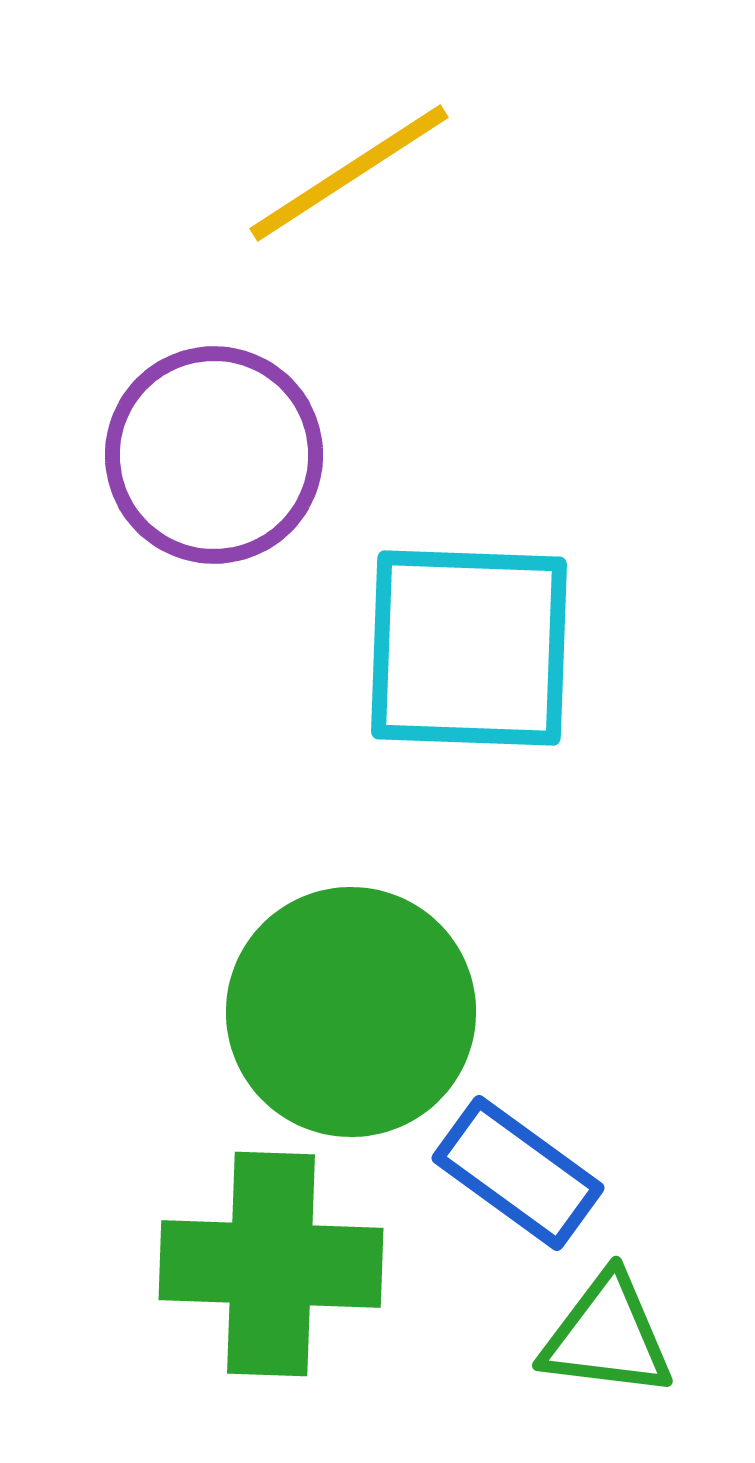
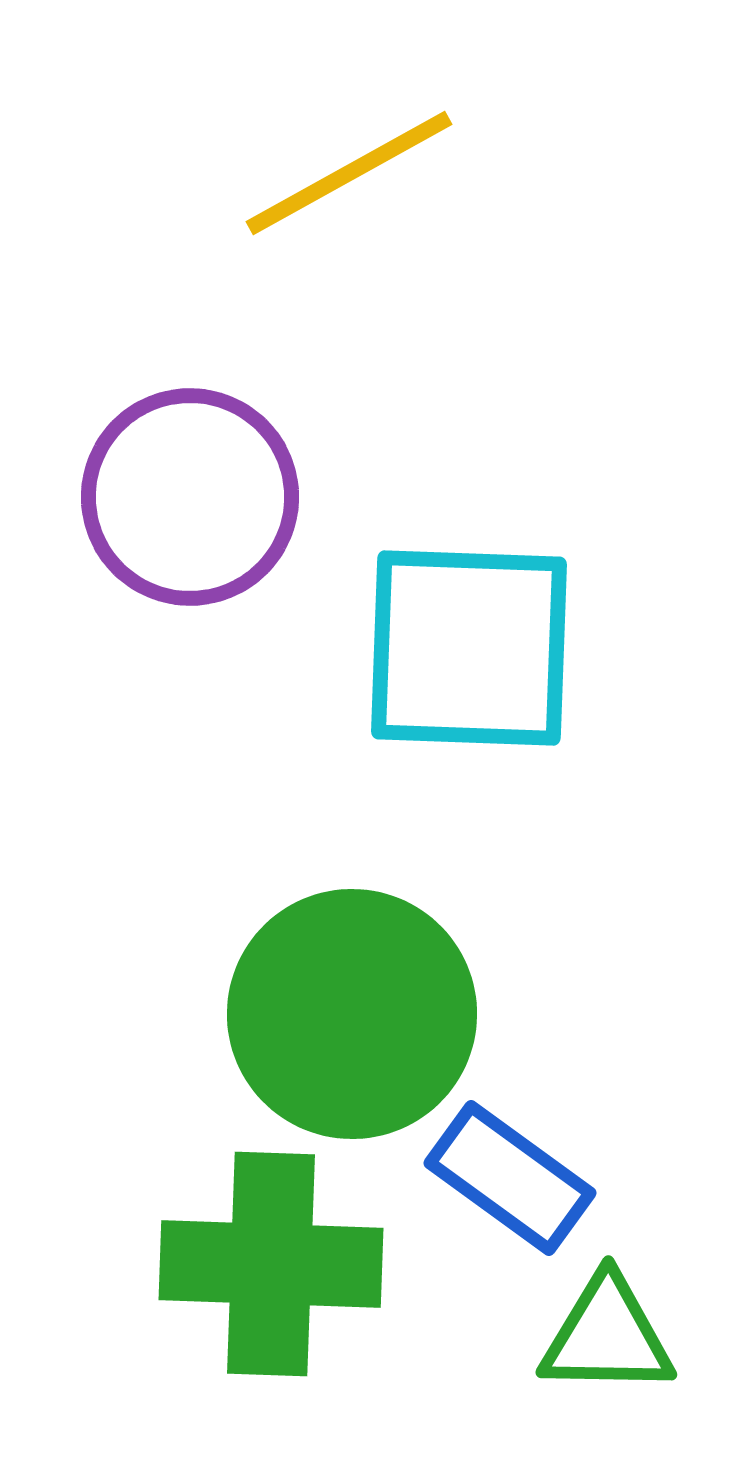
yellow line: rotated 4 degrees clockwise
purple circle: moved 24 px left, 42 px down
green circle: moved 1 px right, 2 px down
blue rectangle: moved 8 px left, 5 px down
green triangle: rotated 6 degrees counterclockwise
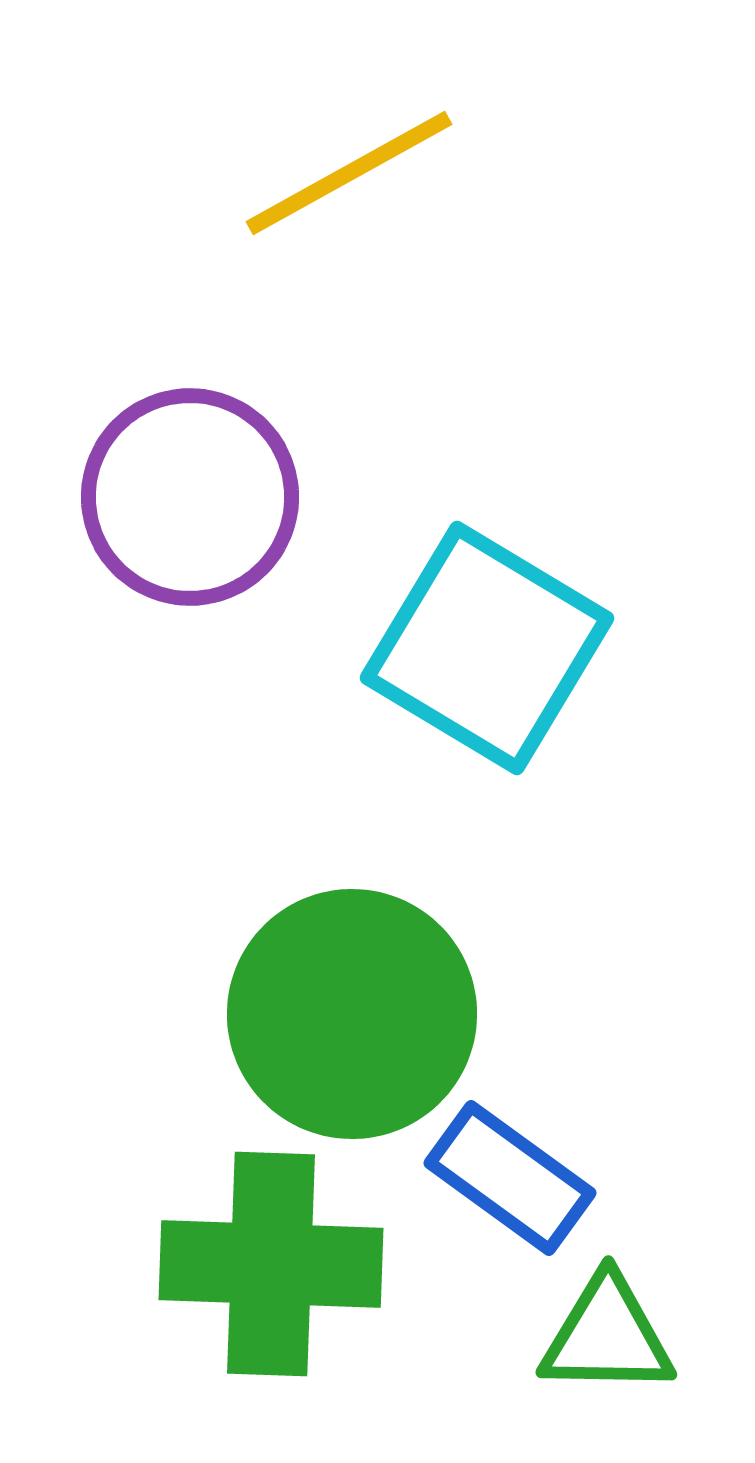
cyan square: moved 18 px right; rotated 29 degrees clockwise
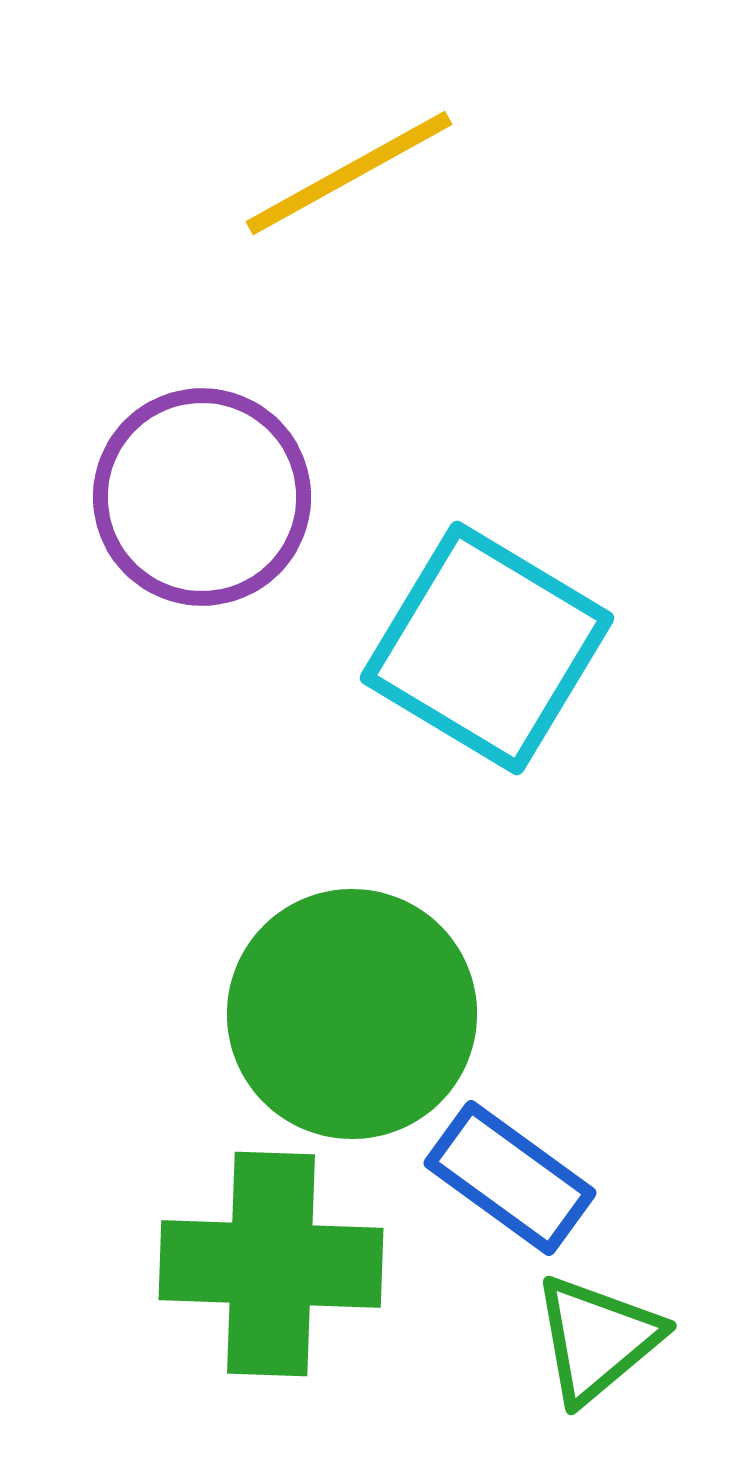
purple circle: moved 12 px right
green triangle: moved 10 px left, 3 px down; rotated 41 degrees counterclockwise
